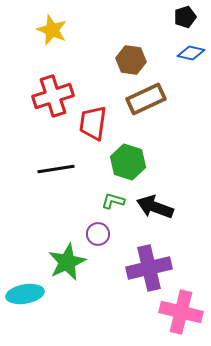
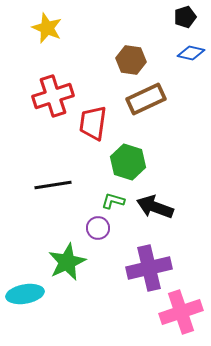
yellow star: moved 5 px left, 2 px up
black line: moved 3 px left, 16 px down
purple circle: moved 6 px up
pink cross: rotated 33 degrees counterclockwise
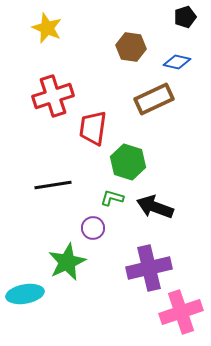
blue diamond: moved 14 px left, 9 px down
brown hexagon: moved 13 px up
brown rectangle: moved 8 px right
red trapezoid: moved 5 px down
green L-shape: moved 1 px left, 3 px up
purple circle: moved 5 px left
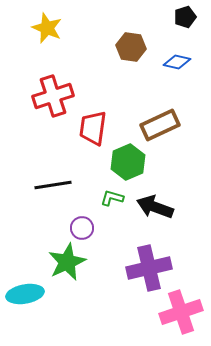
brown rectangle: moved 6 px right, 26 px down
green hexagon: rotated 20 degrees clockwise
purple circle: moved 11 px left
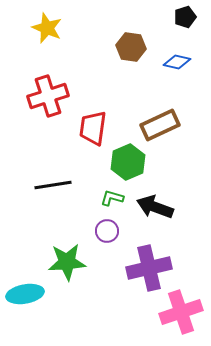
red cross: moved 5 px left
purple circle: moved 25 px right, 3 px down
green star: rotated 21 degrees clockwise
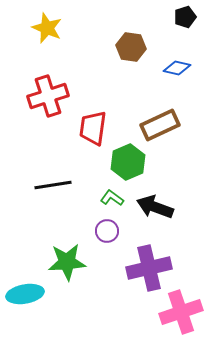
blue diamond: moved 6 px down
green L-shape: rotated 20 degrees clockwise
